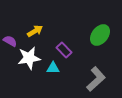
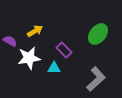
green ellipse: moved 2 px left, 1 px up
cyan triangle: moved 1 px right
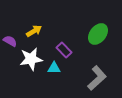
yellow arrow: moved 1 px left
white star: moved 2 px right, 1 px down
gray L-shape: moved 1 px right, 1 px up
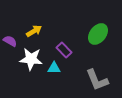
white star: rotated 15 degrees clockwise
gray L-shape: moved 2 px down; rotated 110 degrees clockwise
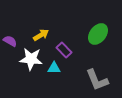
yellow arrow: moved 7 px right, 4 px down
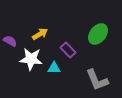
yellow arrow: moved 1 px left, 1 px up
purple rectangle: moved 4 px right
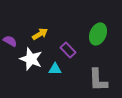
green ellipse: rotated 15 degrees counterclockwise
white star: rotated 15 degrees clockwise
cyan triangle: moved 1 px right, 1 px down
gray L-shape: moved 1 px right; rotated 20 degrees clockwise
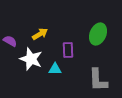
purple rectangle: rotated 42 degrees clockwise
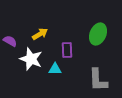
purple rectangle: moved 1 px left
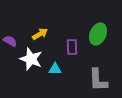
purple rectangle: moved 5 px right, 3 px up
